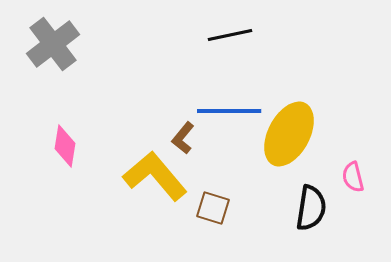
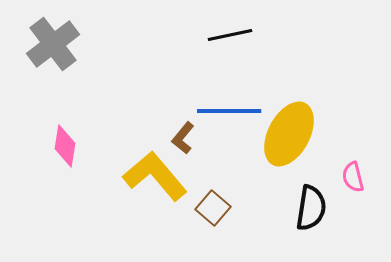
brown square: rotated 24 degrees clockwise
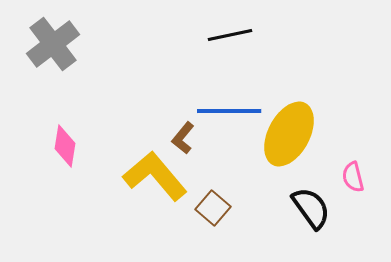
black semicircle: rotated 45 degrees counterclockwise
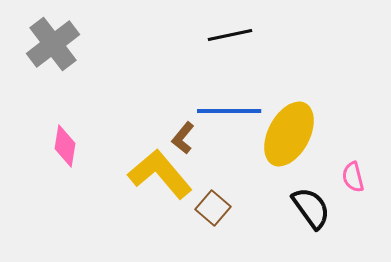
yellow L-shape: moved 5 px right, 2 px up
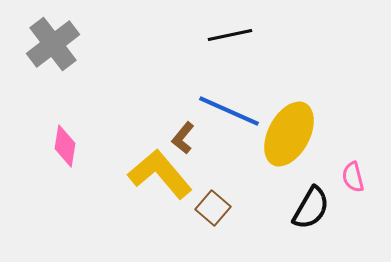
blue line: rotated 24 degrees clockwise
black semicircle: rotated 66 degrees clockwise
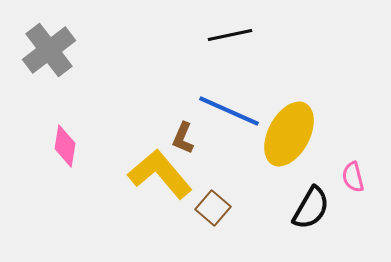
gray cross: moved 4 px left, 6 px down
brown L-shape: rotated 16 degrees counterclockwise
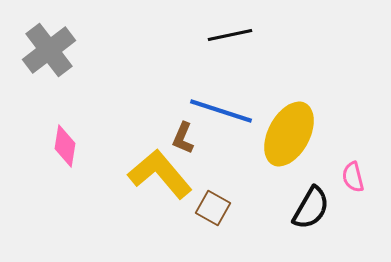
blue line: moved 8 px left; rotated 6 degrees counterclockwise
brown square: rotated 12 degrees counterclockwise
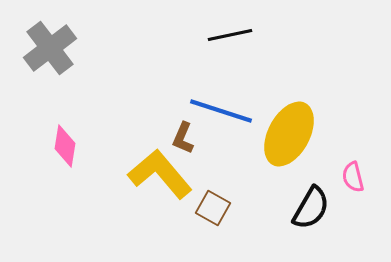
gray cross: moved 1 px right, 2 px up
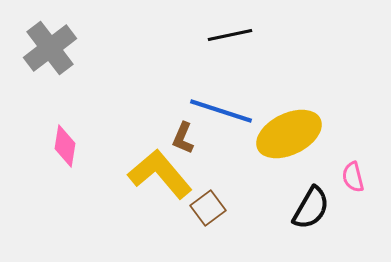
yellow ellipse: rotated 36 degrees clockwise
brown square: moved 5 px left; rotated 24 degrees clockwise
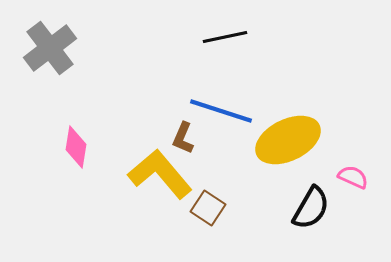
black line: moved 5 px left, 2 px down
yellow ellipse: moved 1 px left, 6 px down
pink diamond: moved 11 px right, 1 px down
pink semicircle: rotated 128 degrees clockwise
brown square: rotated 20 degrees counterclockwise
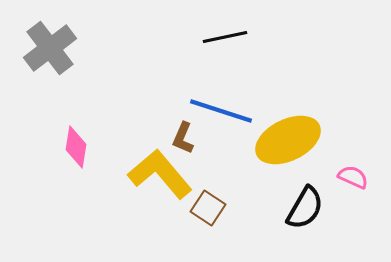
black semicircle: moved 6 px left
